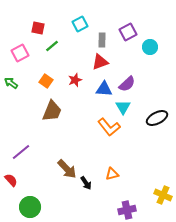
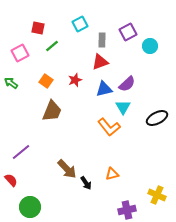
cyan circle: moved 1 px up
blue triangle: rotated 18 degrees counterclockwise
yellow cross: moved 6 px left
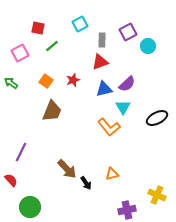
cyan circle: moved 2 px left
red star: moved 2 px left
purple line: rotated 24 degrees counterclockwise
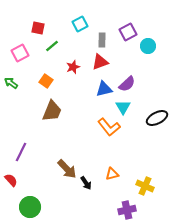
red star: moved 13 px up
yellow cross: moved 12 px left, 9 px up
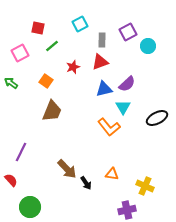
orange triangle: rotated 24 degrees clockwise
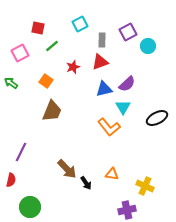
red semicircle: rotated 56 degrees clockwise
